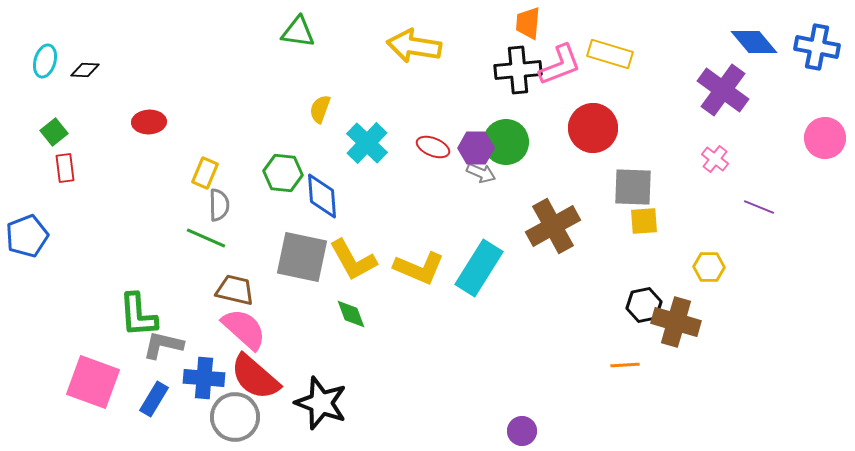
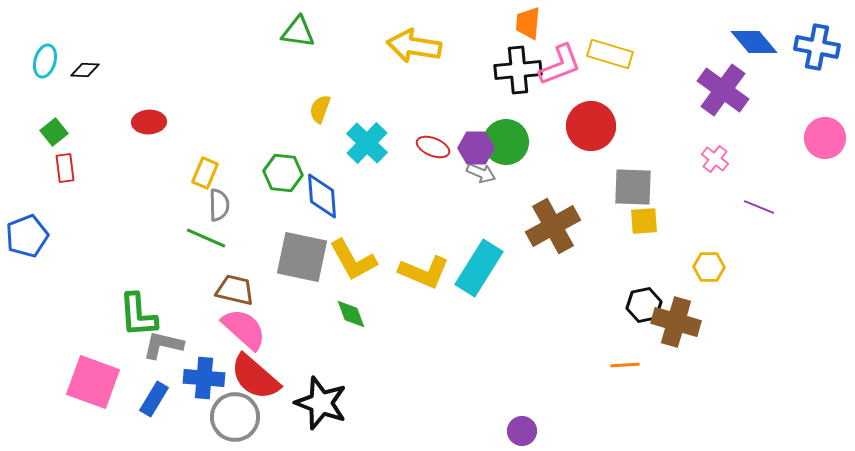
red circle at (593, 128): moved 2 px left, 2 px up
yellow L-shape at (419, 268): moved 5 px right, 4 px down
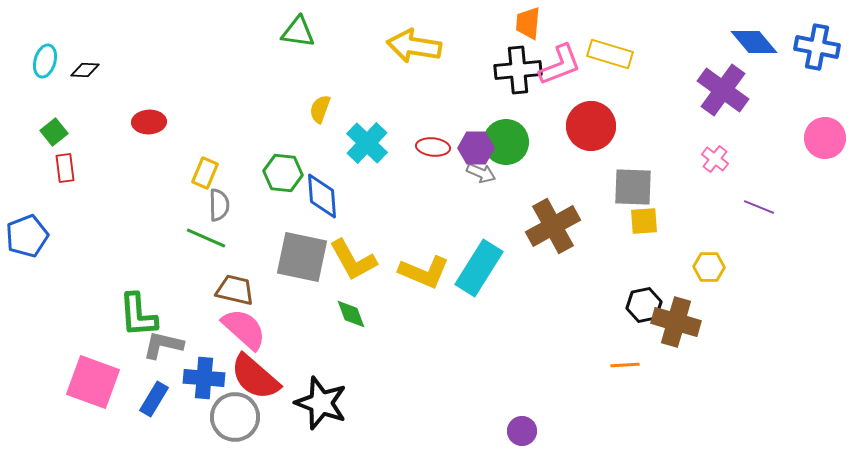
red ellipse at (433, 147): rotated 16 degrees counterclockwise
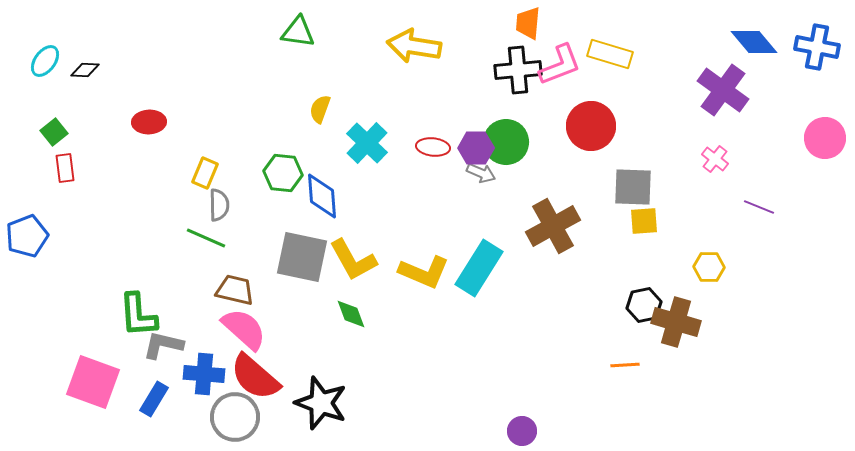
cyan ellipse at (45, 61): rotated 20 degrees clockwise
blue cross at (204, 378): moved 4 px up
